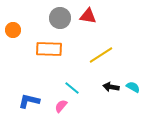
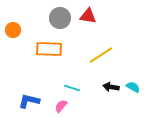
cyan line: rotated 21 degrees counterclockwise
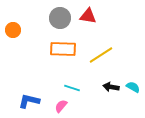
orange rectangle: moved 14 px right
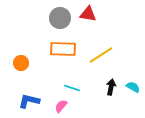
red triangle: moved 2 px up
orange circle: moved 8 px right, 33 px down
black arrow: rotated 91 degrees clockwise
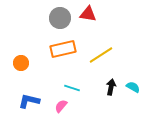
orange rectangle: rotated 15 degrees counterclockwise
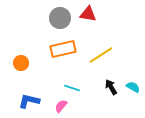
black arrow: rotated 42 degrees counterclockwise
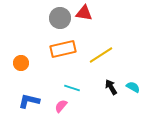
red triangle: moved 4 px left, 1 px up
